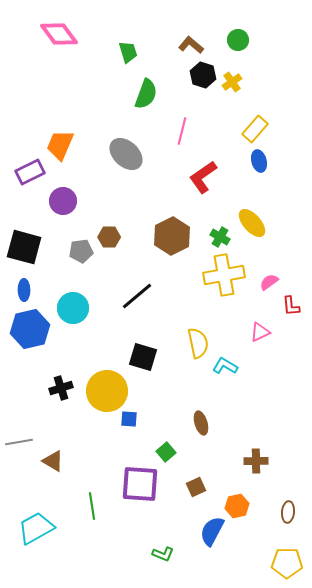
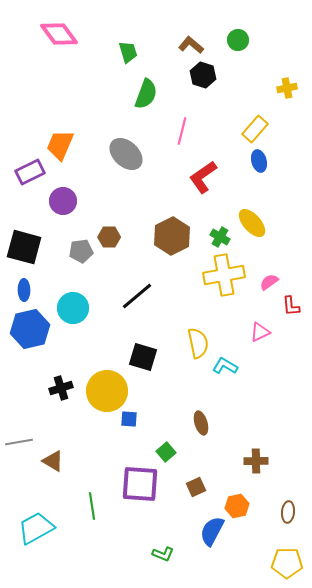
yellow cross at (232, 82): moved 55 px right, 6 px down; rotated 24 degrees clockwise
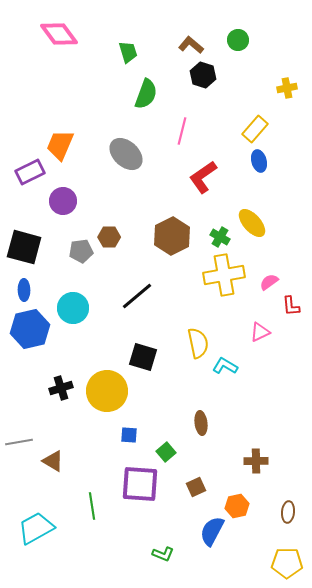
blue square at (129, 419): moved 16 px down
brown ellipse at (201, 423): rotated 10 degrees clockwise
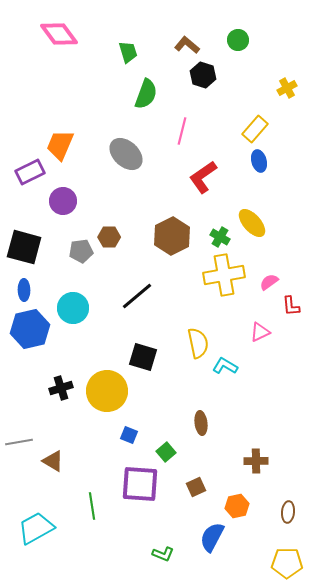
brown L-shape at (191, 45): moved 4 px left
yellow cross at (287, 88): rotated 18 degrees counterclockwise
blue square at (129, 435): rotated 18 degrees clockwise
blue semicircle at (212, 531): moved 6 px down
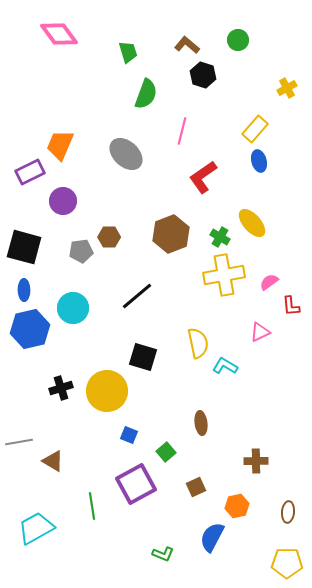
brown hexagon at (172, 236): moved 1 px left, 2 px up; rotated 6 degrees clockwise
purple square at (140, 484): moved 4 px left; rotated 33 degrees counterclockwise
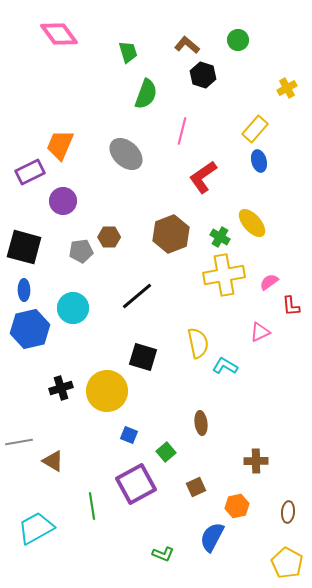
yellow pentagon at (287, 563): rotated 28 degrees clockwise
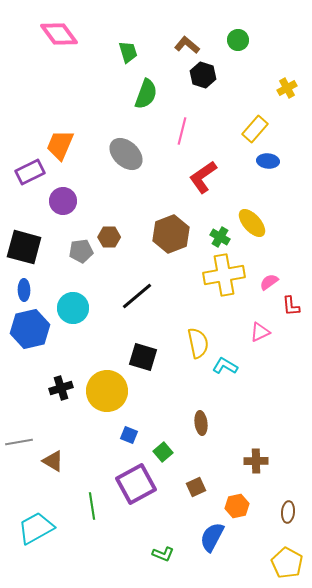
blue ellipse at (259, 161): moved 9 px right; rotated 70 degrees counterclockwise
green square at (166, 452): moved 3 px left
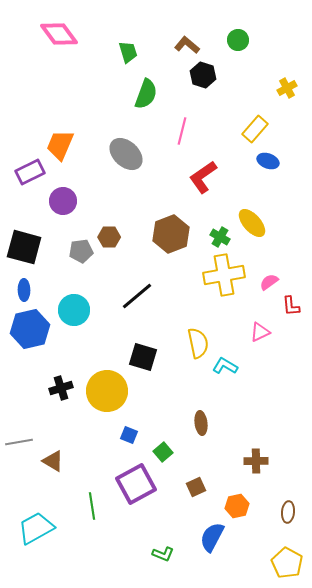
blue ellipse at (268, 161): rotated 15 degrees clockwise
cyan circle at (73, 308): moved 1 px right, 2 px down
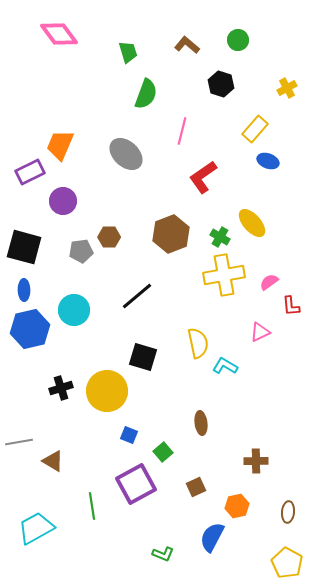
black hexagon at (203, 75): moved 18 px right, 9 px down
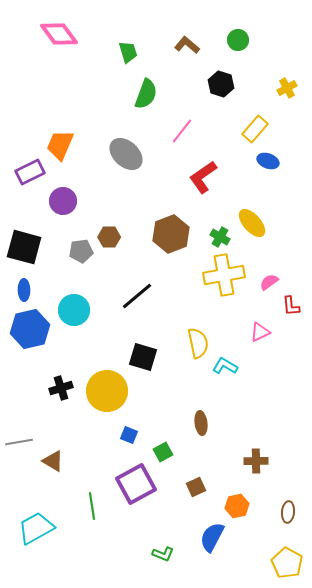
pink line at (182, 131): rotated 24 degrees clockwise
green square at (163, 452): rotated 12 degrees clockwise
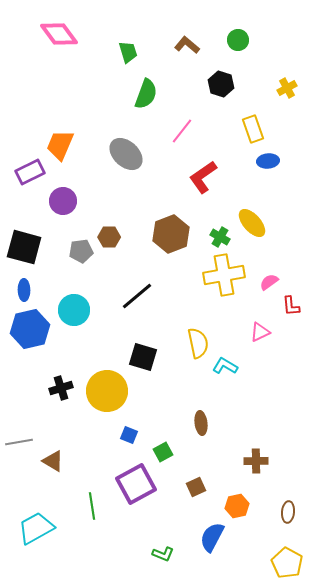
yellow rectangle at (255, 129): moved 2 px left; rotated 60 degrees counterclockwise
blue ellipse at (268, 161): rotated 25 degrees counterclockwise
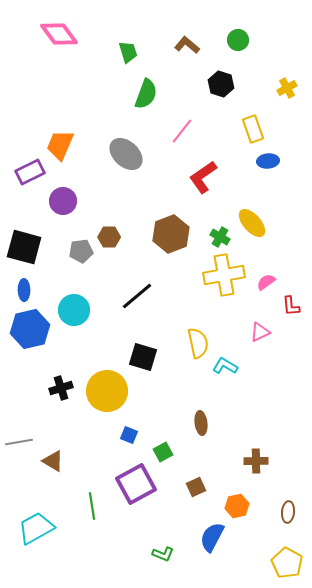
pink semicircle at (269, 282): moved 3 px left
